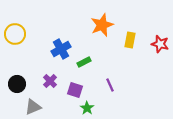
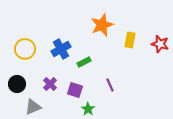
yellow circle: moved 10 px right, 15 px down
purple cross: moved 3 px down
green star: moved 1 px right, 1 px down
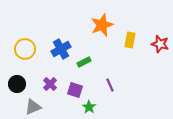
green star: moved 1 px right, 2 px up
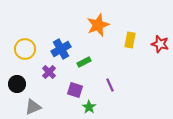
orange star: moved 4 px left
purple cross: moved 1 px left, 12 px up
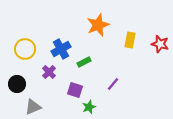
purple line: moved 3 px right, 1 px up; rotated 64 degrees clockwise
green star: rotated 16 degrees clockwise
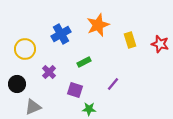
yellow rectangle: rotated 28 degrees counterclockwise
blue cross: moved 15 px up
green star: moved 2 px down; rotated 24 degrees clockwise
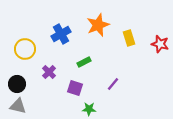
yellow rectangle: moved 1 px left, 2 px up
purple square: moved 2 px up
gray triangle: moved 15 px left, 1 px up; rotated 36 degrees clockwise
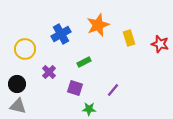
purple line: moved 6 px down
